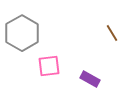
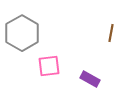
brown line: moved 1 px left; rotated 42 degrees clockwise
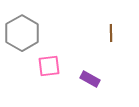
brown line: rotated 12 degrees counterclockwise
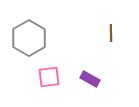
gray hexagon: moved 7 px right, 5 px down
pink square: moved 11 px down
